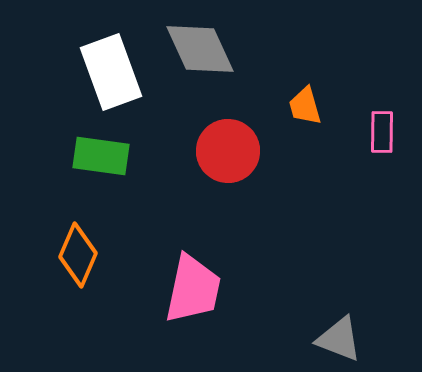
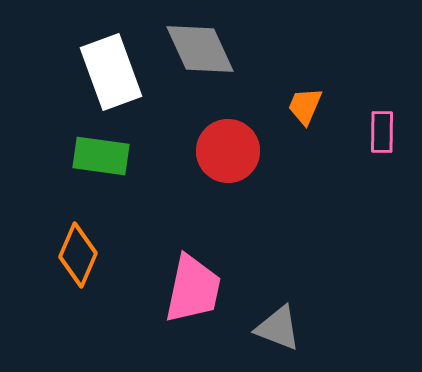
orange trapezoid: rotated 39 degrees clockwise
gray triangle: moved 61 px left, 11 px up
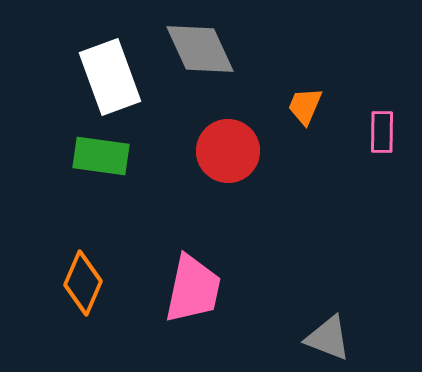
white rectangle: moved 1 px left, 5 px down
orange diamond: moved 5 px right, 28 px down
gray triangle: moved 50 px right, 10 px down
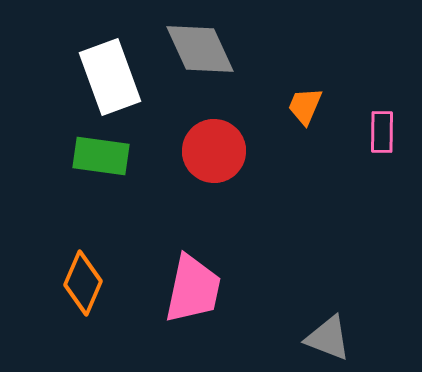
red circle: moved 14 px left
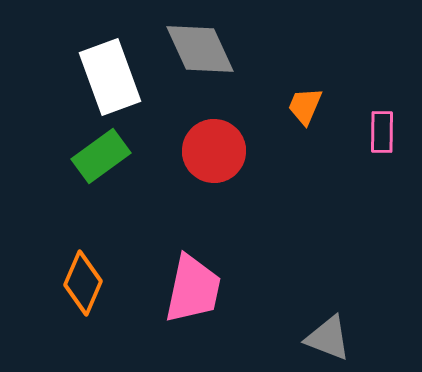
green rectangle: rotated 44 degrees counterclockwise
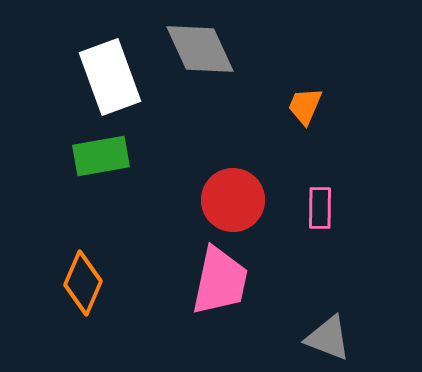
pink rectangle: moved 62 px left, 76 px down
red circle: moved 19 px right, 49 px down
green rectangle: rotated 26 degrees clockwise
pink trapezoid: moved 27 px right, 8 px up
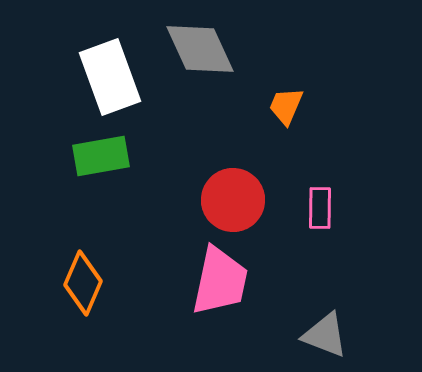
orange trapezoid: moved 19 px left
gray triangle: moved 3 px left, 3 px up
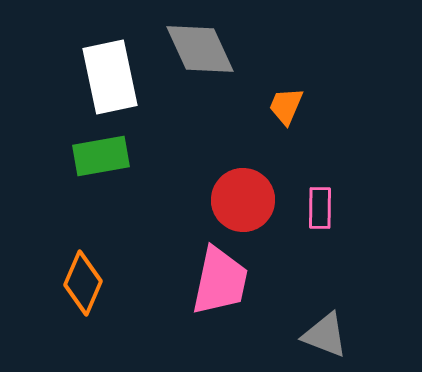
white rectangle: rotated 8 degrees clockwise
red circle: moved 10 px right
